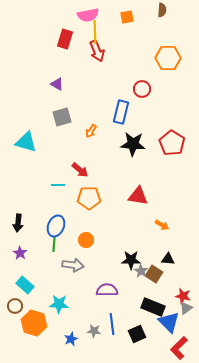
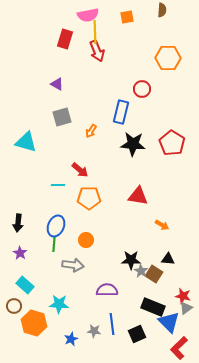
brown circle at (15, 306): moved 1 px left
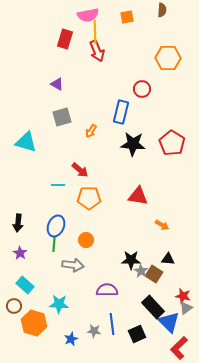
black rectangle at (153, 307): rotated 25 degrees clockwise
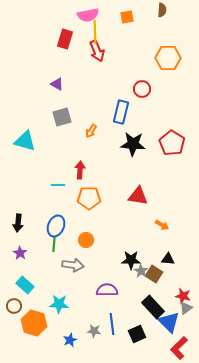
cyan triangle at (26, 142): moved 1 px left, 1 px up
red arrow at (80, 170): rotated 126 degrees counterclockwise
blue star at (71, 339): moved 1 px left, 1 px down
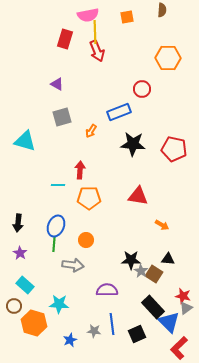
blue rectangle at (121, 112): moved 2 px left; rotated 55 degrees clockwise
red pentagon at (172, 143): moved 2 px right, 6 px down; rotated 20 degrees counterclockwise
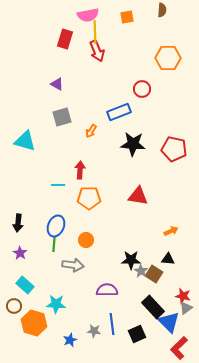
orange arrow at (162, 225): moved 9 px right, 6 px down; rotated 56 degrees counterclockwise
cyan star at (59, 304): moved 3 px left
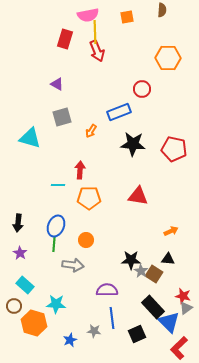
cyan triangle at (25, 141): moved 5 px right, 3 px up
blue line at (112, 324): moved 6 px up
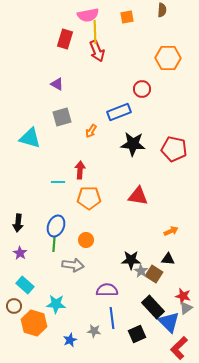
cyan line at (58, 185): moved 3 px up
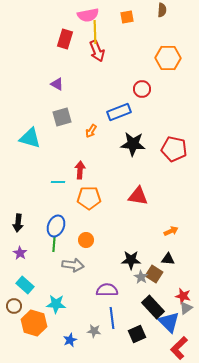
gray star at (141, 271): moved 6 px down
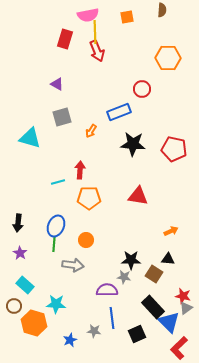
cyan line at (58, 182): rotated 16 degrees counterclockwise
gray star at (141, 277): moved 17 px left; rotated 24 degrees counterclockwise
